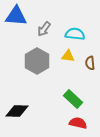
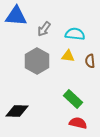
brown semicircle: moved 2 px up
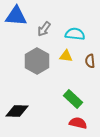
yellow triangle: moved 2 px left
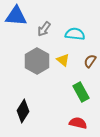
yellow triangle: moved 3 px left, 4 px down; rotated 32 degrees clockwise
brown semicircle: rotated 40 degrees clockwise
green rectangle: moved 8 px right, 7 px up; rotated 18 degrees clockwise
black diamond: moved 6 px right; rotated 60 degrees counterclockwise
